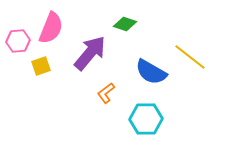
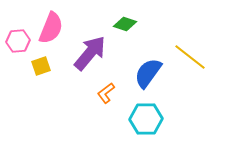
blue semicircle: moved 3 px left, 1 px down; rotated 96 degrees clockwise
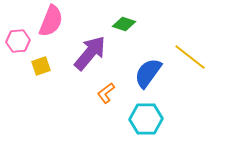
green diamond: moved 1 px left
pink semicircle: moved 7 px up
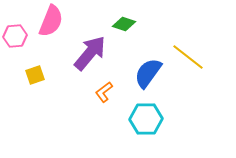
pink hexagon: moved 3 px left, 5 px up
yellow line: moved 2 px left
yellow square: moved 6 px left, 9 px down
orange L-shape: moved 2 px left, 1 px up
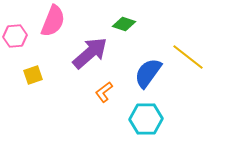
pink semicircle: moved 2 px right
purple arrow: rotated 9 degrees clockwise
yellow square: moved 2 px left
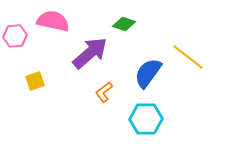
pink semicircle: rotated 100 degrees counterclockwise
yellow square: moved 2 px right, 6 px down
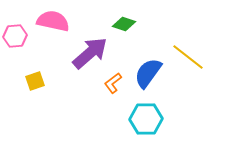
orange L-shape: moved 9 px right, 9 px up
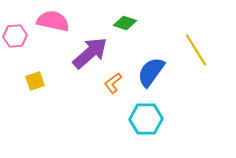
green diamond: moved 1 px right, 1 px up
yellow line: moved 8 px right, 7 px up; rotated 20 degrees clockwise
blue semicircle: moved 3 px right, 1 px up
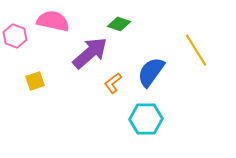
green diamond: moved 6 px left, 1 px down
pink hexagon: rotated 25 degrees clockwise
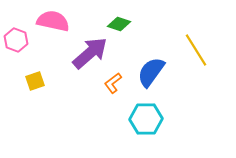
pink hexagon: moved 1 px right, 4 px down
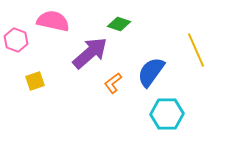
yellow line: rotated 8 degrees clockwise
cyan hexagon: moved 21 px right, 5 px up
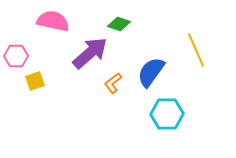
pink hexagon: moved 16 px down; rotated 20 degrees counterclockwise
